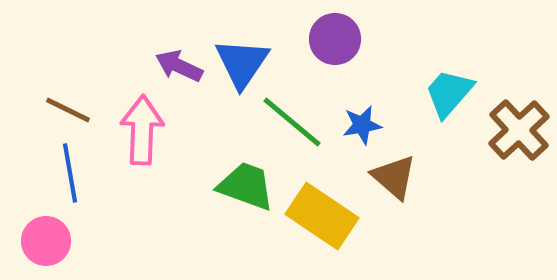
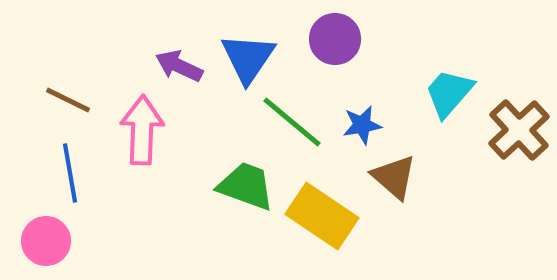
blue triangle: moved 6 px right, 5 px up
brown line: moved 10 px up
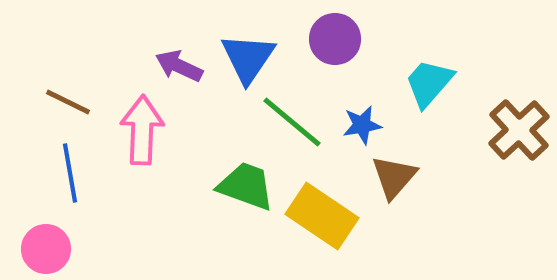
cyan trapezoid: moved 20 px left, 10 px up
brown line: moved 2 px down
brown triangle: rotated 30 degrees clockwise
pink circle: moved 8 px down
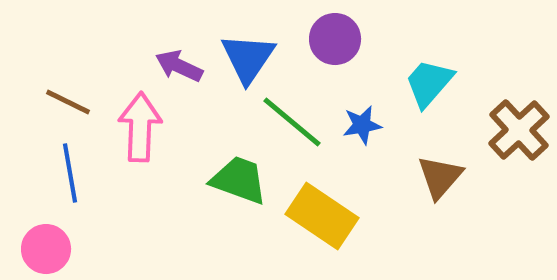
pink arrow: moved 2 px left, 3 px up
brown triangle: moved 46 px right
green trapezoid: moved 7 px left, 6 px up
